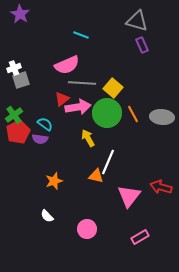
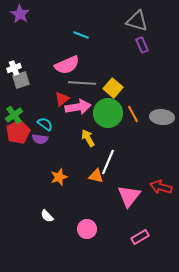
green circle: moved 1 px right
orange star: moved 5 px right, 4 px up
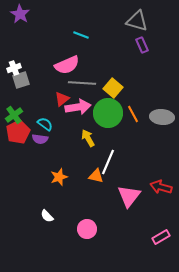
pink rectangle: moved 21 px right
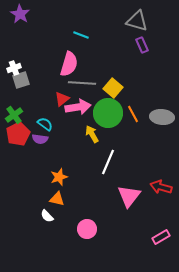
pink semicircle: moved 2 px right, 1 px up; rotated 50 degrees counterclockwise
red pentagon: moved 2 px down
yellow arrow: moved 4 px right, 4 px up
orange triangle: moved 39 px left, 23 px down
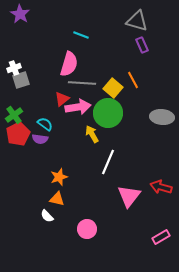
orange line: moved 34 px up
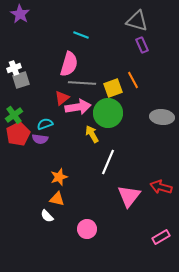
yellow square: rotated 30 degrees clockwise
red triangle: moved 1 px up
cyan semicircle: rotated 56 degrees counterclockwise
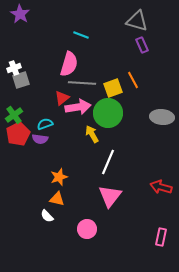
pink triangle: moved 19 px left
pink rectangle: rotated 48 degrees counterclockwise
